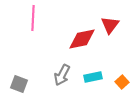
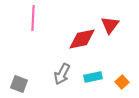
gray arrow: moved 1 px up
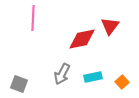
red triangle: moved 1 px down
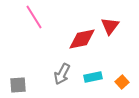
pink line: moved 1 px right, 1 px up; rotated 35 degrees counterclockwise
gray square: moved 1 px left, 1 px down; rotated 24 degrees counterclockwise
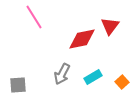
cyan rectangle: rotated 18 degrees counterclockwise
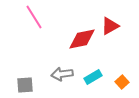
red triangle: rotated 24 degrees clockwise
gray arrow: rotated 55 degrees clockwise
gray square: moved 7 px right
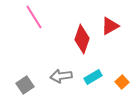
red diamond: rotated 60 degrees counterclockwise
gray arrow: moved 1 px left, 2 px down
gray square: rotated 30 degrees counterclockwise
